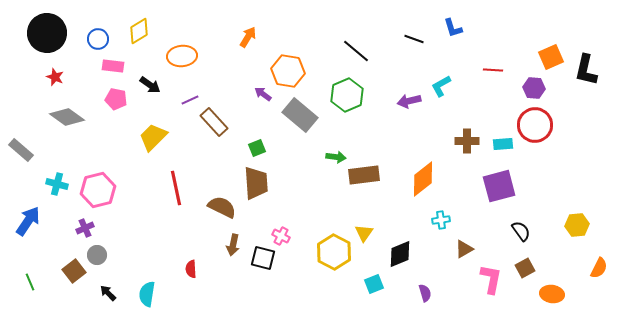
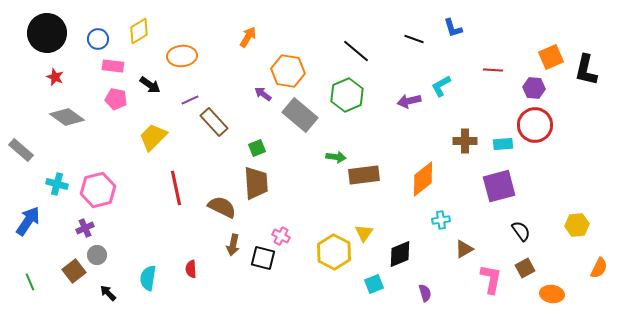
brown cross at (467, 141): moved 2 px left
cyan semicircle at (147, 294): moved 1 px right, 16 px up
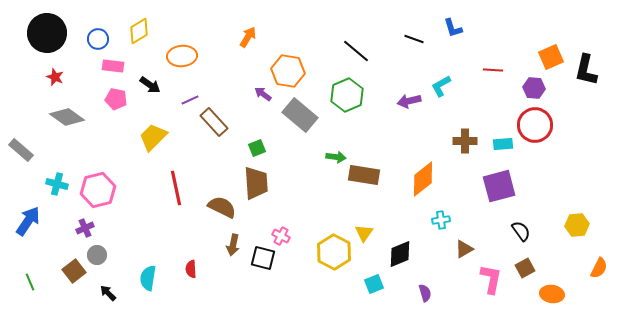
brown rectangle at (364, 175): rotated 16 degrees clockwise
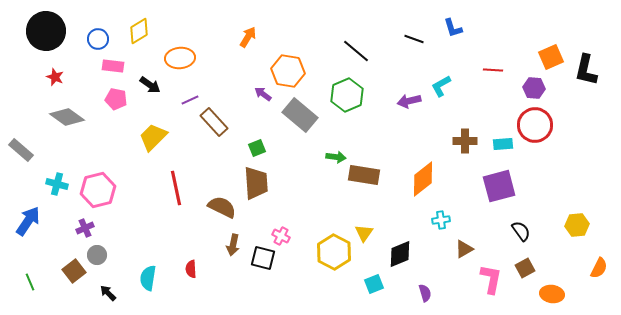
black circle at (47, 33): moved 1 px left, 2 px up
orange ellipse at (182, 56): moved 2 px left, 2 px down
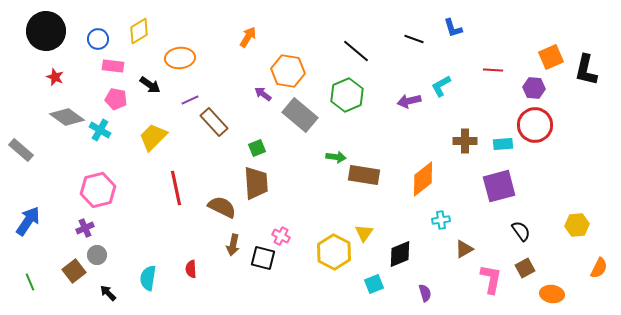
cyan cross at (57, 184): moved 43 px right, 54 px up; rotated 15 degrees clockwise
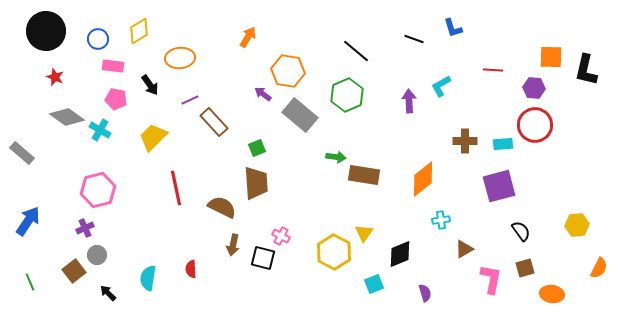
orange square at (551, 57): rotated 25 degrees clockwise
black arrow at (150, 85): rotated 20 degrees clockwise
purple arrow at (409, 101): rotated 100 degrees clockwise
gray rectangle at (21, 150): moved 1 px right, 3 px down
brown square at (525, 268): rotated 12 degrees clockwise
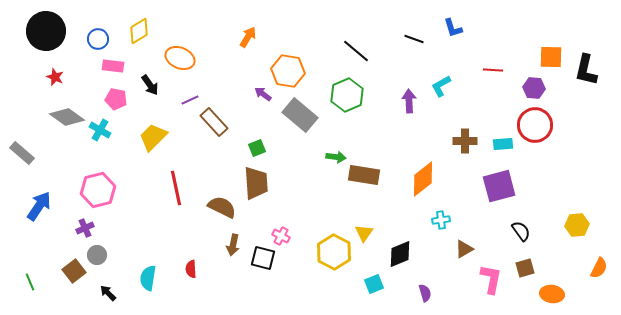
orange ellipse at (180, 58): rotated 28 degrees clockwise
blue arrow at (28, 221): moved 11 px right, 15 px up
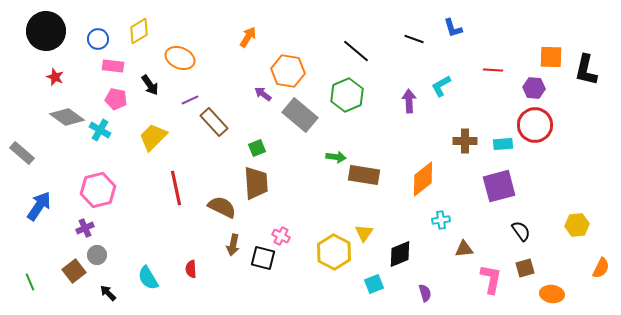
brown triangle at (464, 249): rotated 24 degrees clockwise
orange semicircle at (599, 268): moved 2 px right
cyan semicircle at (148, 278): rotated 40 degrees counterclockwise
